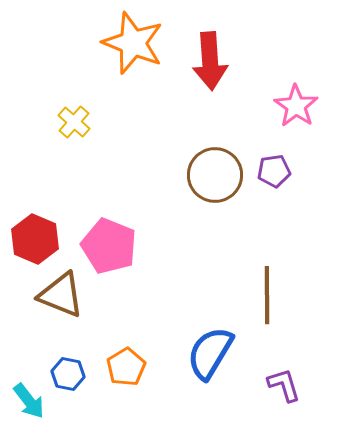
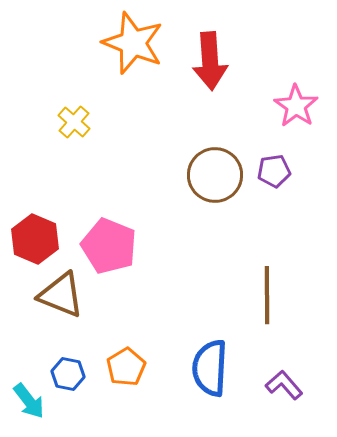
blue semicircle: moved 15 px down; rotated 28 degrees counterclockwise
purple L-shape: rotated 24 degrees counterclockwise
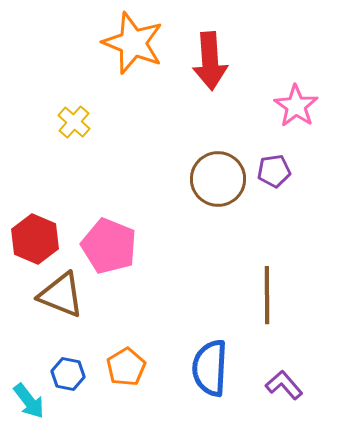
brown circle: moved 3 px right, 4 px down
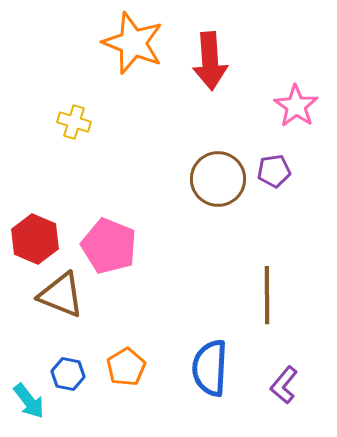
yellow cross: rotated 24 degrees counterclockwise
purple L-shape: rotated 99 degrees counterclockwise
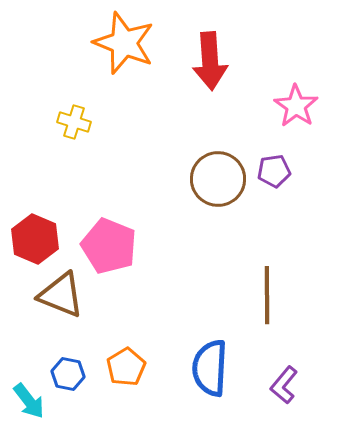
orange star: moved 9 px left
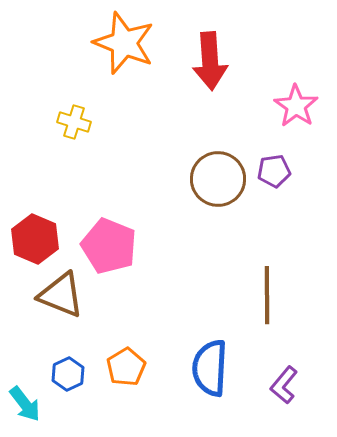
blue hexagon: rotated 24 degrees clockwise
cyan arrow: moved 4 px left, 3 px down
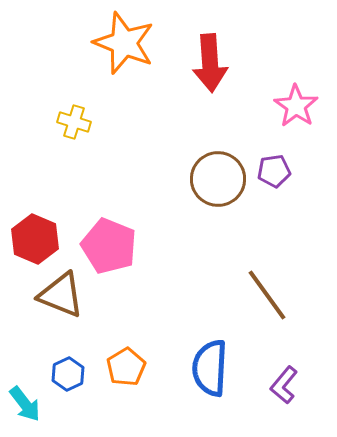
red arrow: moved 2 px down
brown line: rotated 36 degrees counterclockwise
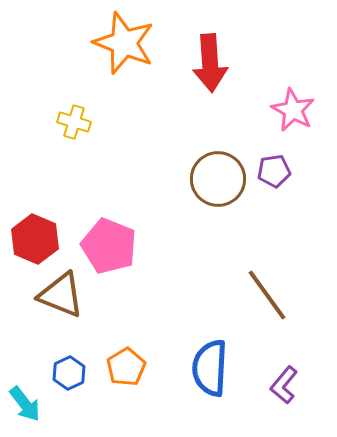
pink star: moved 3 px left, 4 px down; rotated 6 degrees counterclockwise
blue hexagon: moved 1 px right, 1 px up
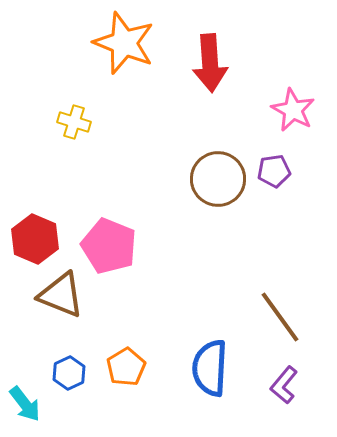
brown line: moved 13 px right, 22 px down
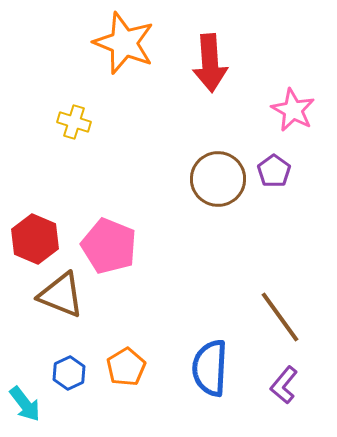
purple pentagon: rotated 28 degrees counterclockwise
